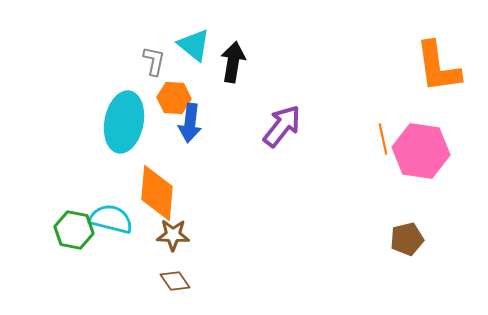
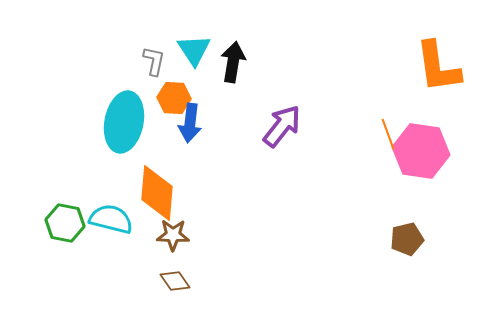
cyan triangle: moved 5 px down; rotated 18 degrees clockwise
orange line: moved 5 px right, 5 px up; rotated 8 degrees counterclockwise
green hexagon: moved 9 px left, 7 px up
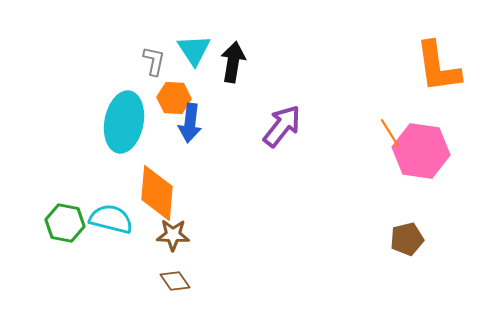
orange line: moved 2 px right, 1 px up; rotated 12 degrees counterclockwise
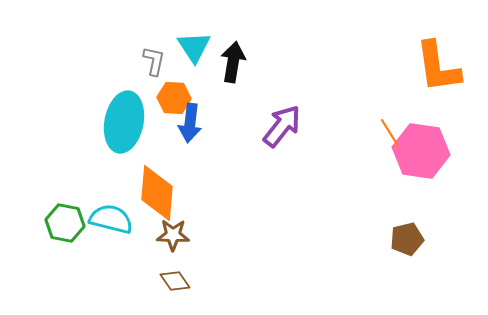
cyan triangle: moved 3 px up
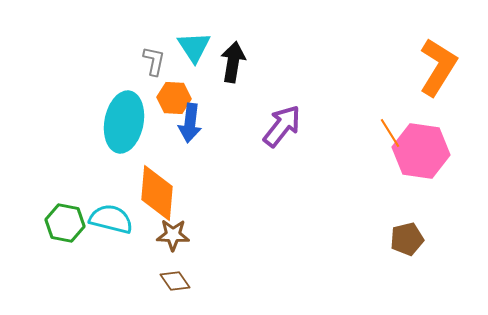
orange L-shape: rotated 140 degrees counterclockwise
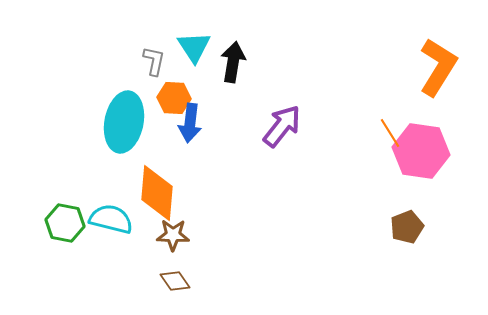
brown pentagon: moved 12 px up; rotated 8 degrees counterclockwise
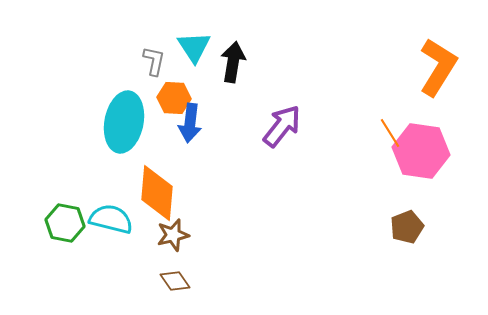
brown star: rotated 16 degrees counterclockwise
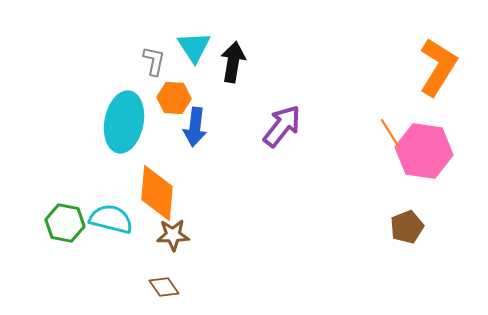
blue arrow: moved 5 px right, 4 px down
pink hexagon: moved 3 px right
brown star: rotated 12 degrees clockwise
brown diamond: moved 11 px left, 6 px down
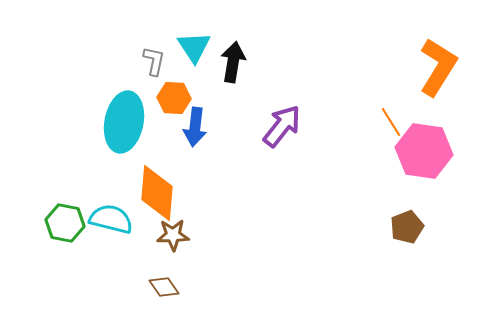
orange line: moved 1 px right, 11 px up
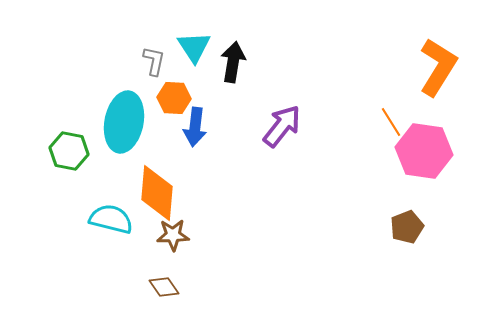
green hexagon: moved 4 px right, 72 px up
